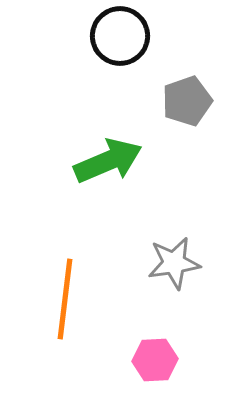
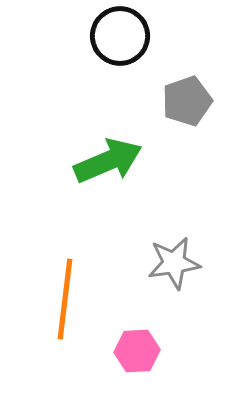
pink hexagon: moved 18 px left, 9 px up
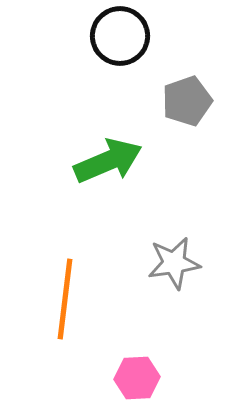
pink hexagon: moved 27 px down
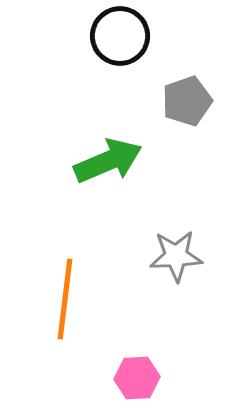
gray star: moved 2 px right, 7 px up; rotated 6 degrees clockwise
